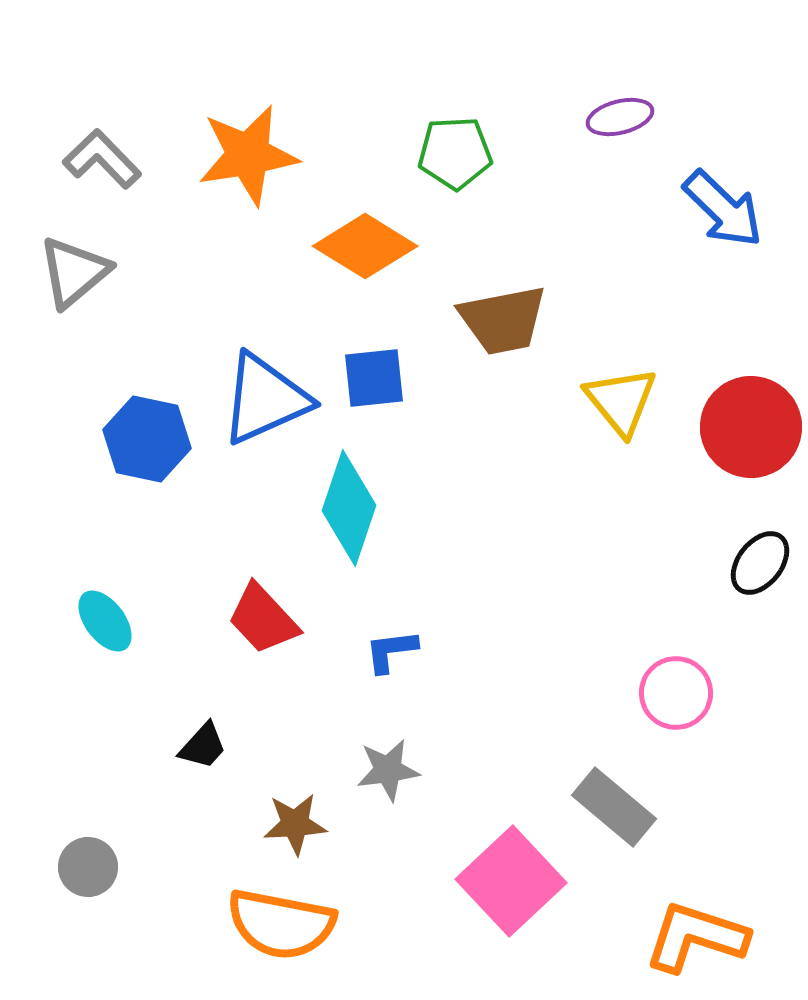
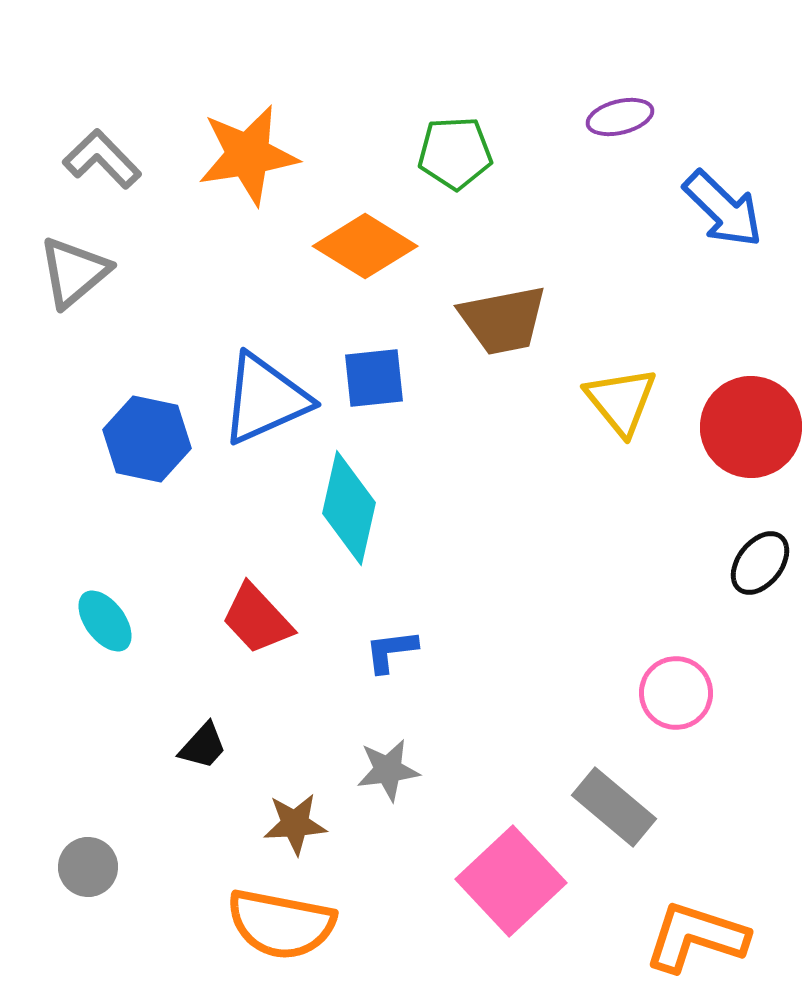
cyan diamond: rotated 6 degrees counterclockwise
red trapezoid: moved 6 px left
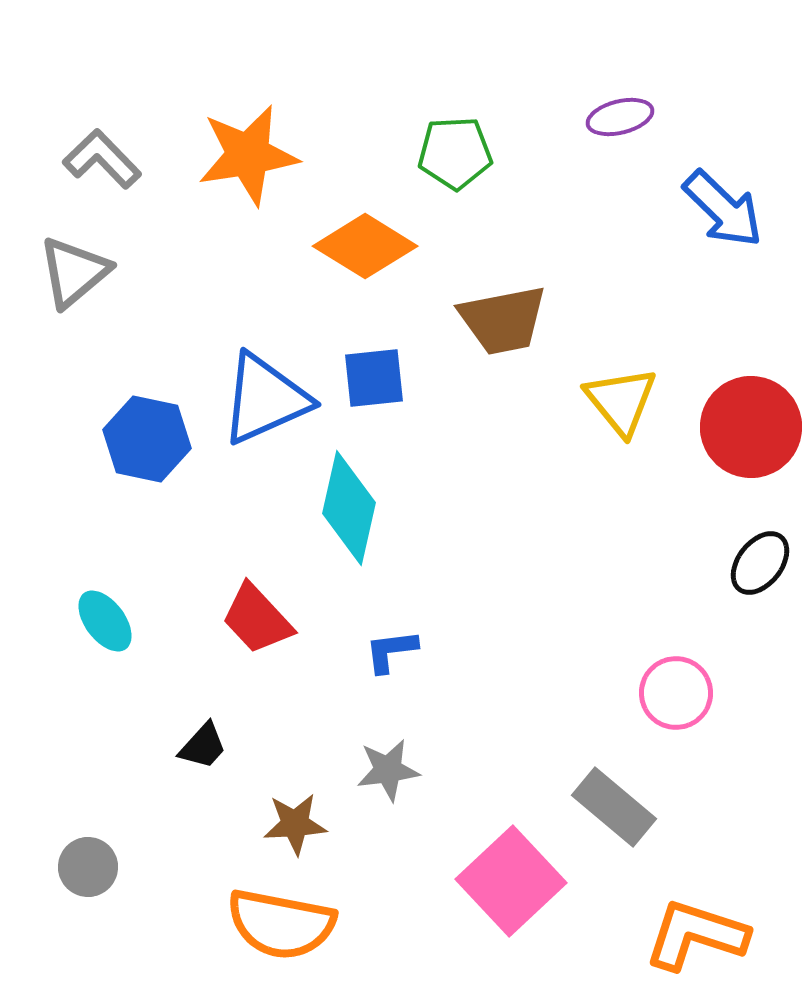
orange L-shape: moved 2 px up
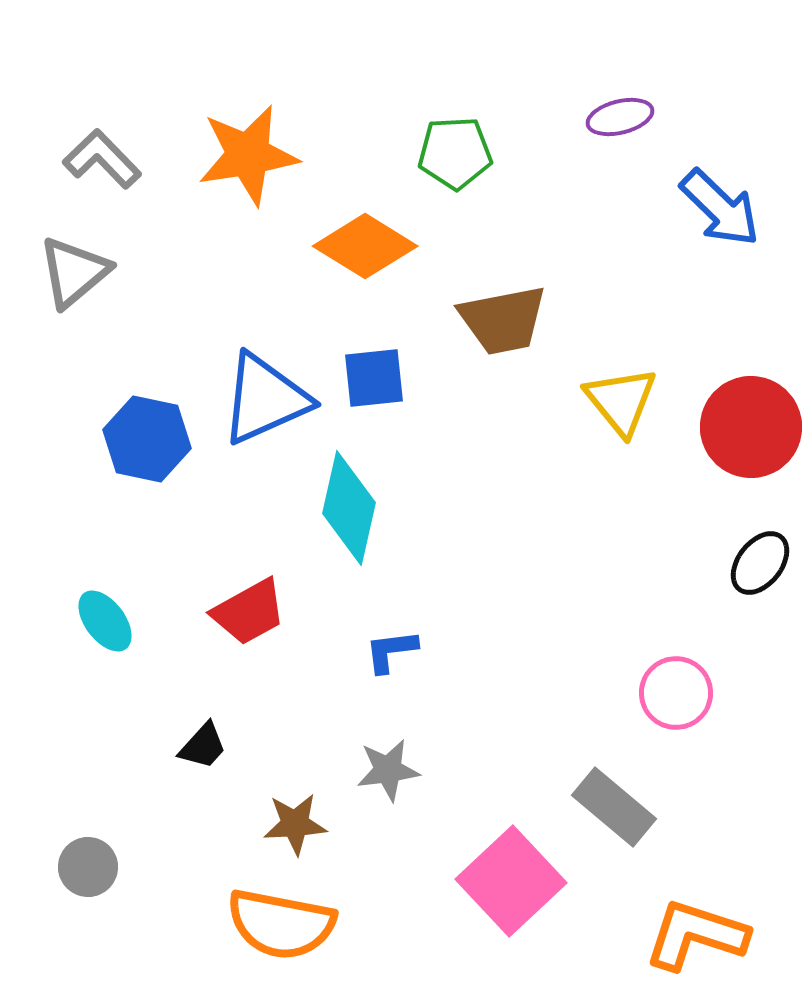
blue arrow: moved 3 px left, 1 px up
red trapezoid: moved 8 px left, 7 px up; rotated 76 degrees counterclockwise
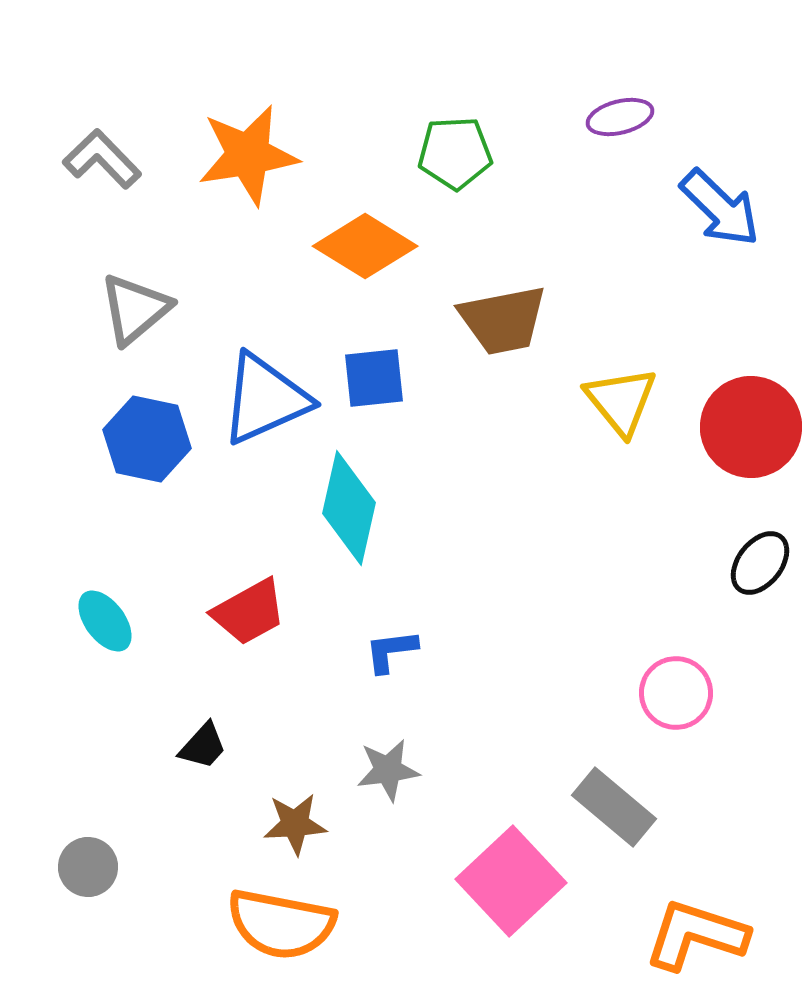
gray triangle: moved 61 px right, 37 px down
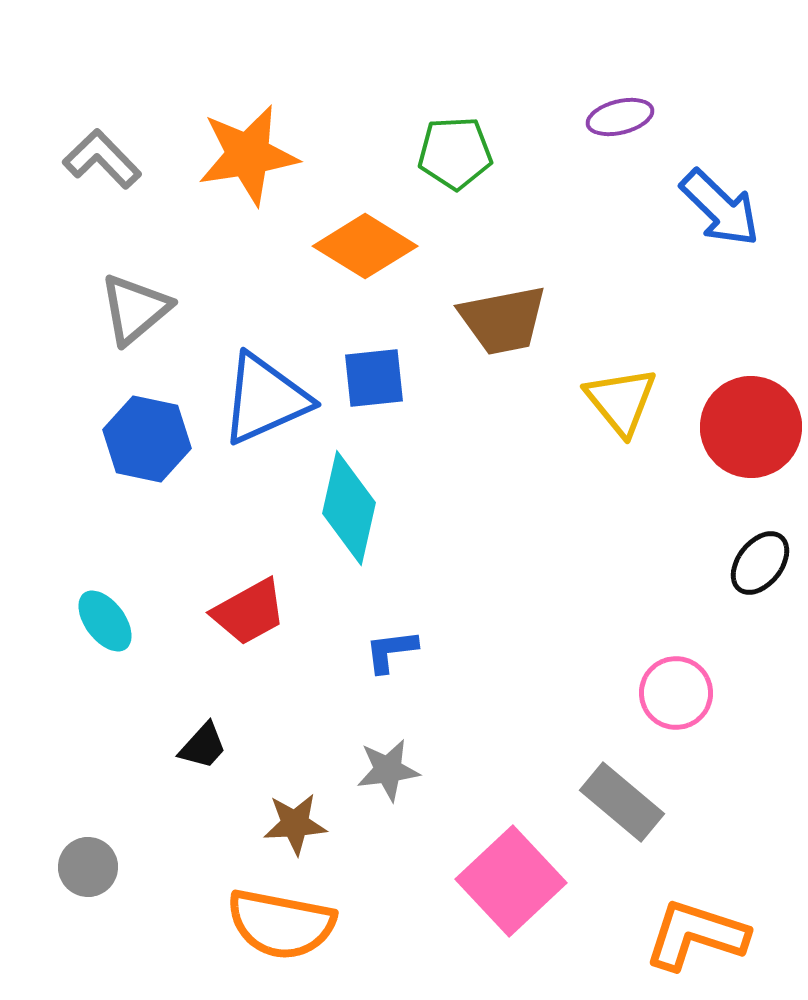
gray rectangle: moved 8 px right, 5 px up
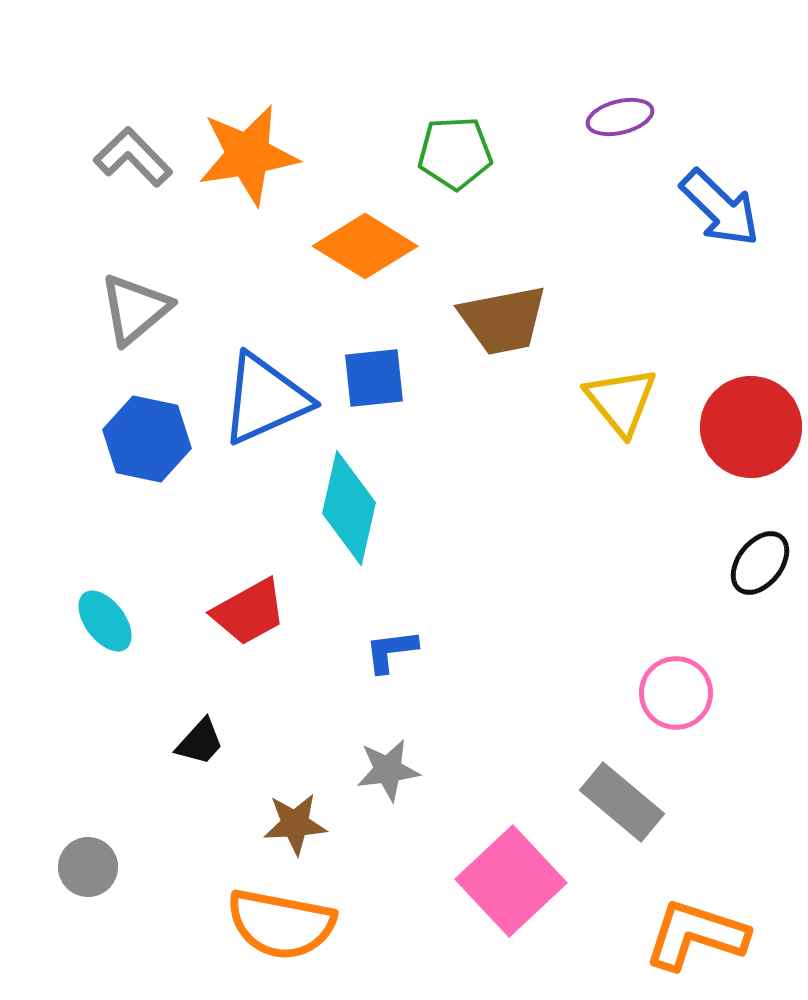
gray L-shape: moved 31 px right, 2 px up
black trapezoid: moved 3 px left, 4 px up
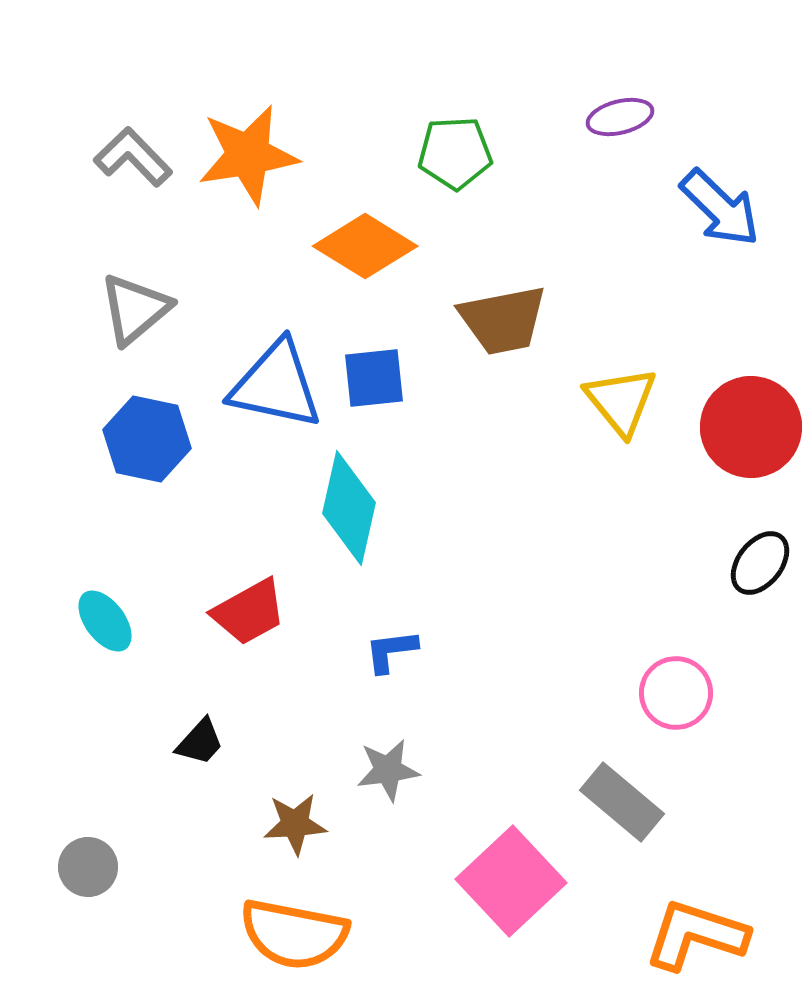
blue triangle: moved 11 px right, 14 px up; rotated 36 degrees clockwise
orange semicircle: moved 13 px right, 10 px down
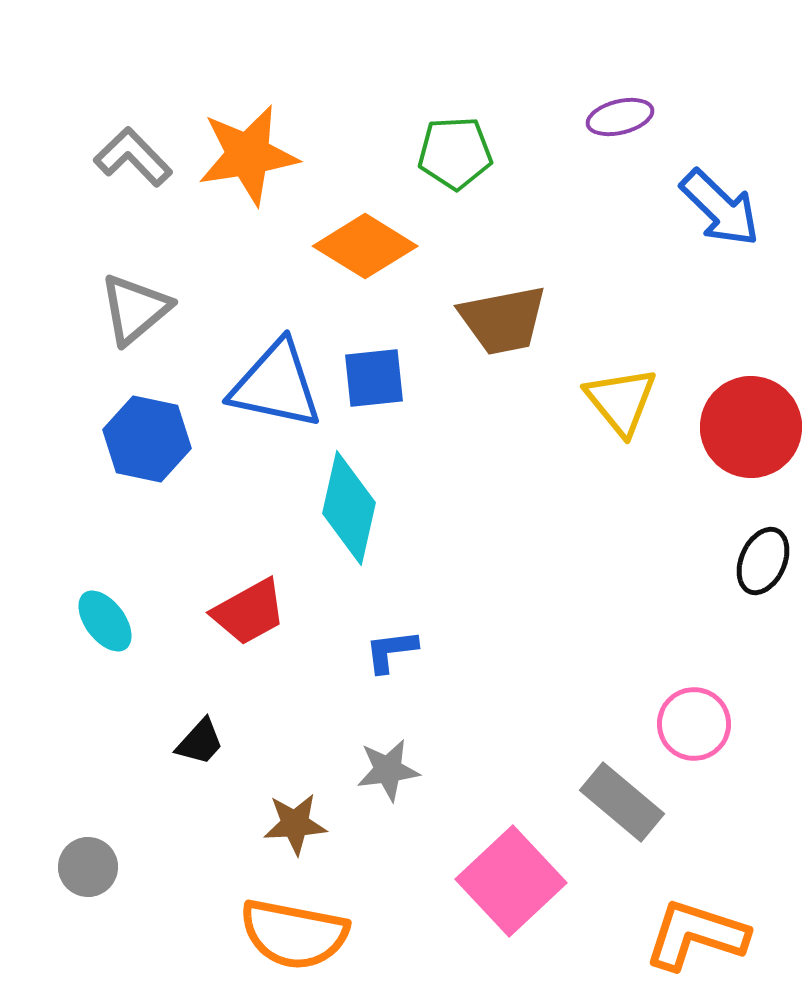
black ellipse: moved 3 px right, 2 px up; rotated 14 degrees counterclockwise
pink circle: moved 18 px right, 31 px down
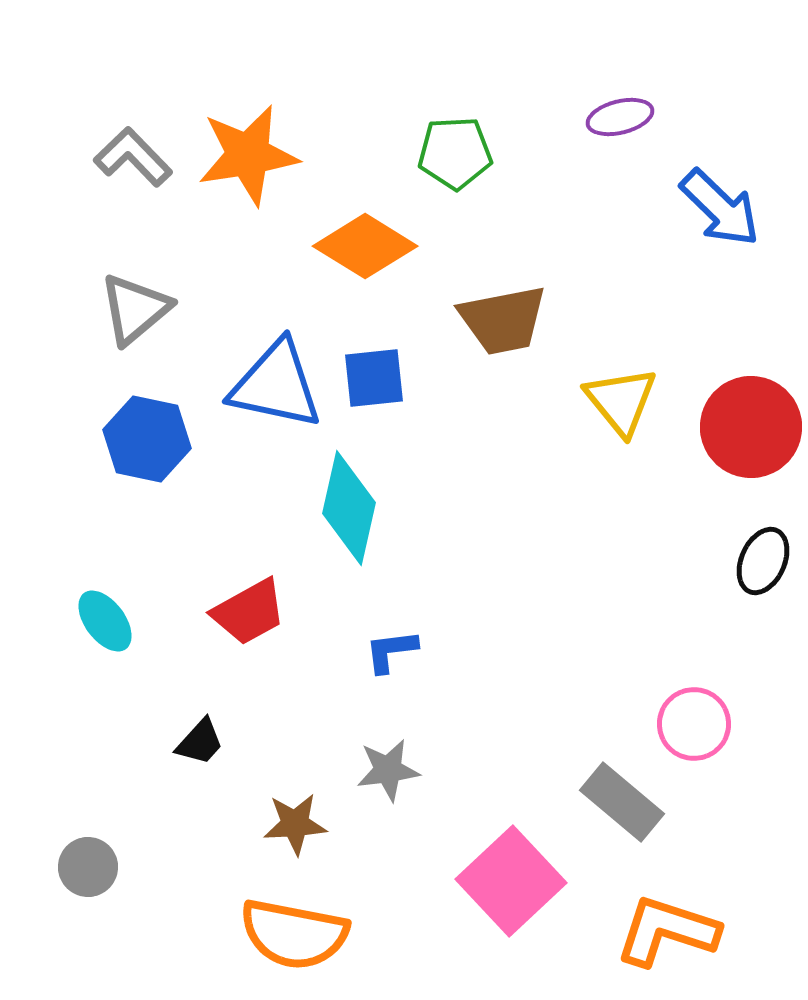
orange L-shape: moved 29 px left, 4 px up
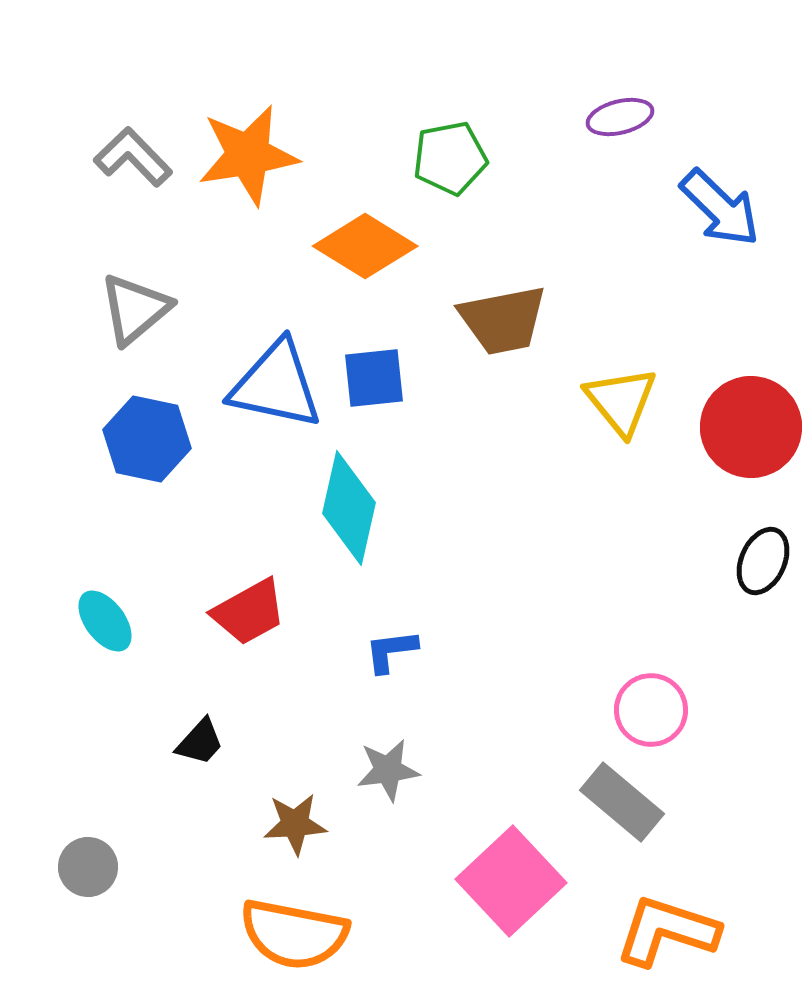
green pentagon: moved 5 px left, 5 px down; rotated 8 degrees counterclockwise
pink circle: moved 43 px left, 14 px up
